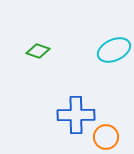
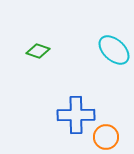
cyan ellipse: rotated 68 degrees clockwise
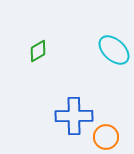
green diamond: rotated 50 degrees counterclockwise
blue cross: moved 2 px left, 1 px down
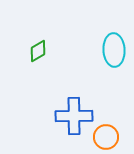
cyan ellipse: rotated 44 degrees clockwise
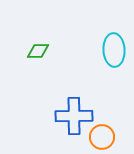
green diamond: rotated 30 degrees clockwise
orange circle: moved 4 px left
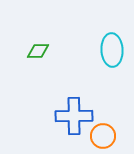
cyan ellipse: moved 2 px left
orange circle: moved 1 px right, 1 px up
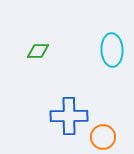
blue cross: moved 5 px left
orange circle: moved 1 px down
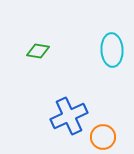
green diamond: rotated 10 degrees clockwise
blue cross: rotated 24 degrees counterclockwise
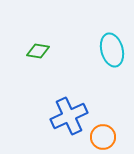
cyan ellipse: rotated 12 degrees counterclockwise
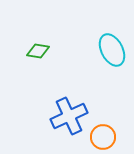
cyan ellipse: rotated 12 degrees counterclockwise
